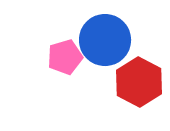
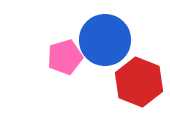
red hexagon: rotated 6 degrees counterclockwise
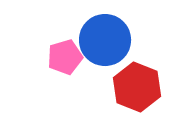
red hexagon: moved 2 px left, 5 px down
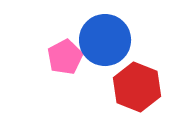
pink pentagon: rotated 12 degrees counterclockwise
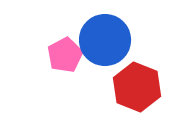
pink pentagon: moved 2 px up
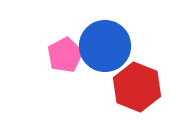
blue circle: moved 6 px down
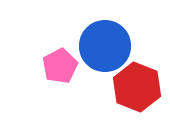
pink pentagon: moved 5 px left, 11 px down
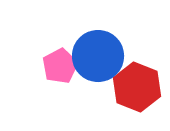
blue circle: moved 7 px left, 10 px down
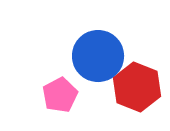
pink pentagon: moved 29 px down
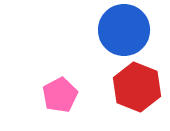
blue circle: moved 26 px right, 26 px up
